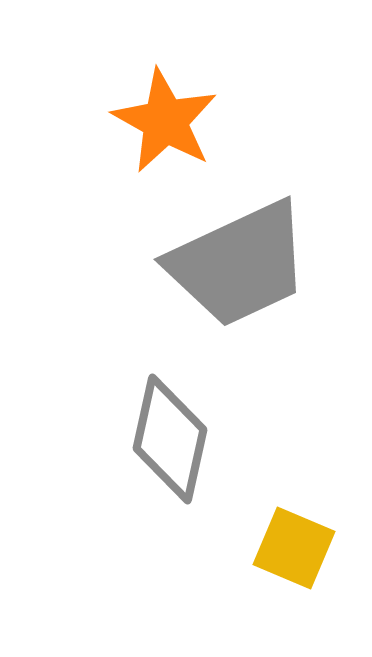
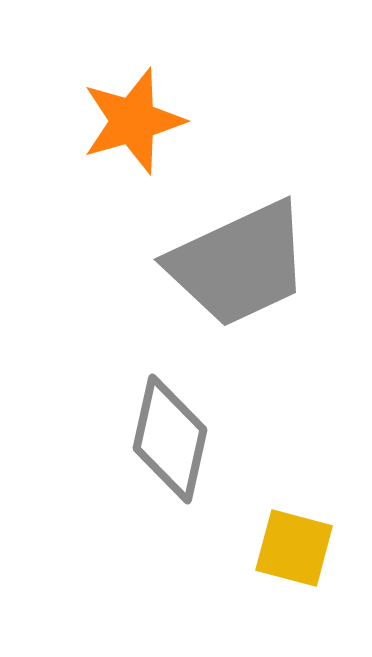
orange star: moved 32 px left; rotated 27 degrees clockwise
yellow square: rotated 8 degrees counterclockwise
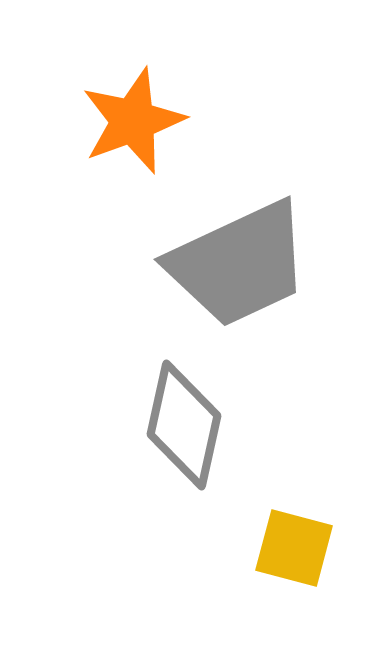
orange star: rotated 4 degrees counterclockwise
gray diamond: moved 14 px right, 14 px up
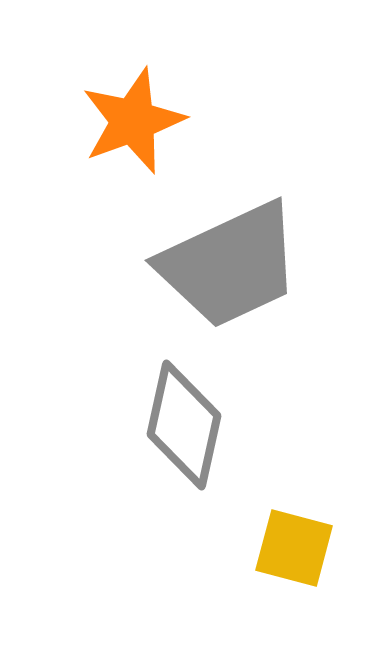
gray trapezoid: moved 9 px left, 1 px down
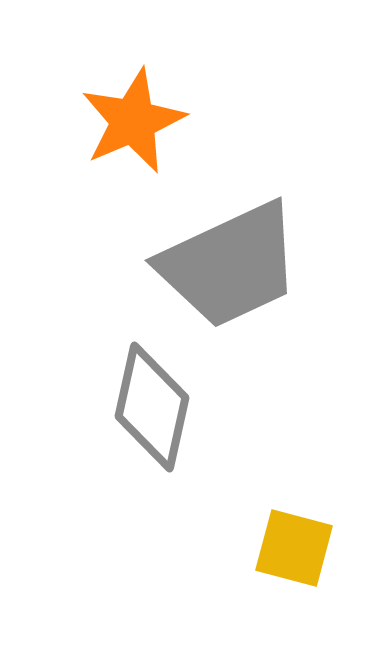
orange star: rotated 3 degrees counterclockwise
gray diamond: moved 32 px left, 18 px up
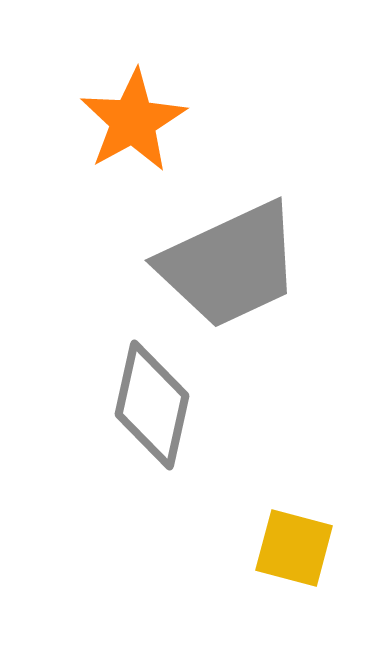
orange star: rotated 6 degrees counterclockwise
gray diamond: moved 2 px up
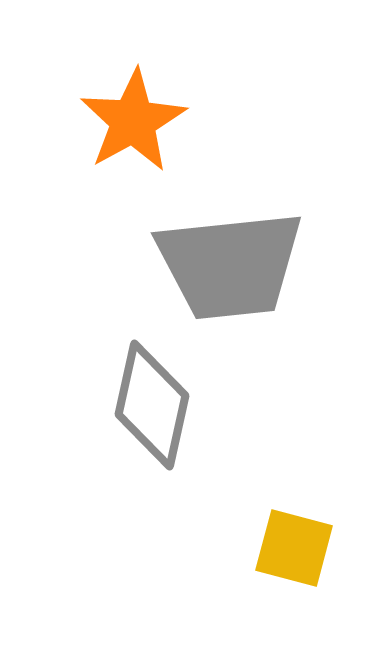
gray trapezoid: rotated 19 degrees clockwise
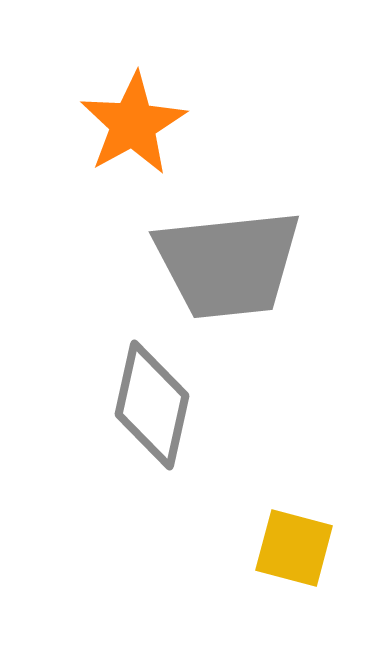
orange star: moved 3 px down
gray trapezoid: moved 2 px left, 1 px up
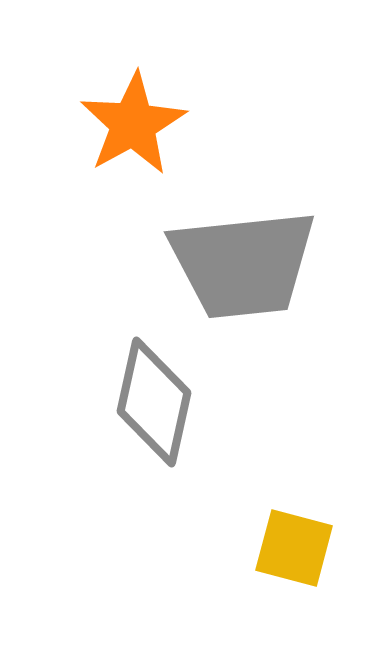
gray trapezoid: moved 15 px right
gray diamond: moved 2 px right, 3 px up
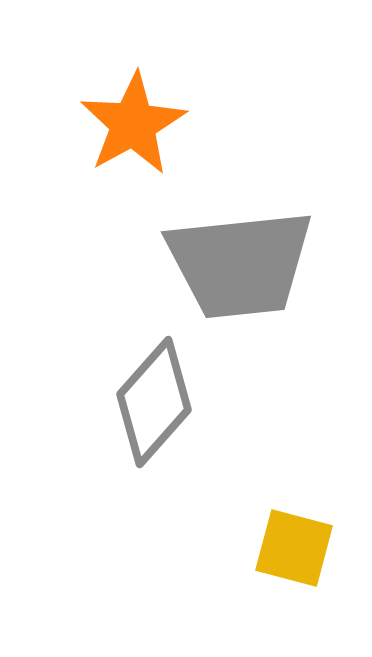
gray trapezoid: moved 3 px left
gray diamond: rotated 29 degrees clockwise
